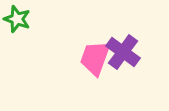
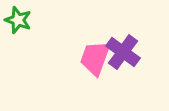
green star: moved 1 px right, 1 px down
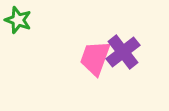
purple cross: rotated 16 degrees clockwise
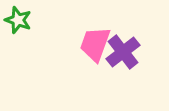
pink trapezoid: moved 14 px up
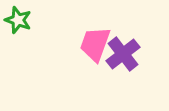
purple cross: moved 2 px down
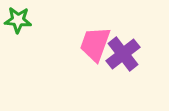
green star: rotated 16 degrees counterclockwise
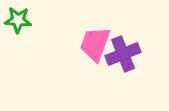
purple cross: rotated 16 degrees clockwise
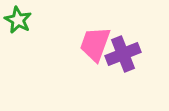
green star: rotated 24 degrees clockwise
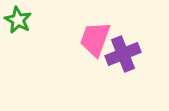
pink trapezoid: moved 5 px up
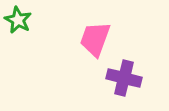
purple cross: moved 1 px right, 24 px down; rotated 36 degrees clockwise
